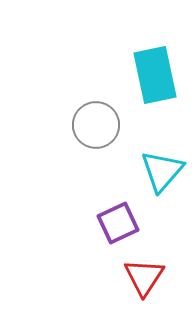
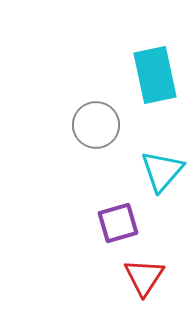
purple square: rotated 9 degrees clockwise
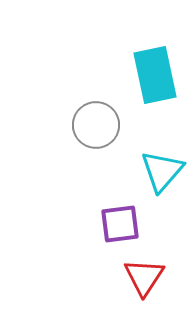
purple square: moved 2 px right, 1 px down; rotated 9 degrees clockwise
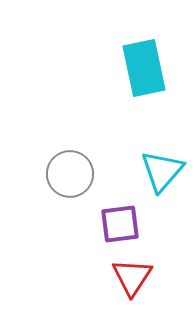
cyan rectangle: moved 11 px left, 7 px up
gray circle: moved 26 px left, 49 px down
red triangle: moved 12 px left
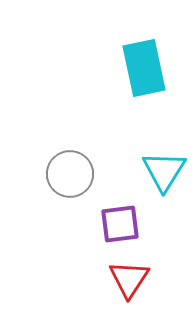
cyan triangle: moved 2 px right; rotated 9 degrees counterclockwise
red triangle: moved 3 px left, 2 px down
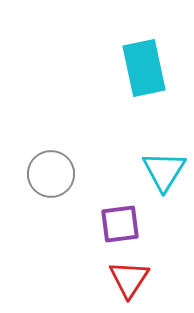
gray circle: moved 19 px left
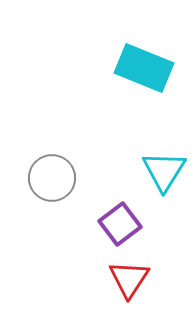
cyan rectangle: rotated 56 degrees counterclockwise
gray circle: moved 1 px right, 4 px down
purple square: rotated 30 degrees counterclockwise
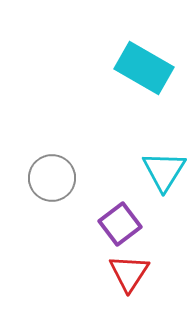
cyan rectangle: rotated 8 degrees clockwise
red triangle: moved 6 px up
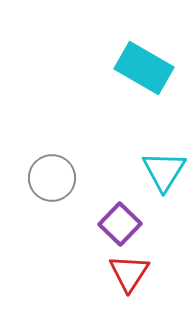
purple square: rotated 9 degrees counterclockwise
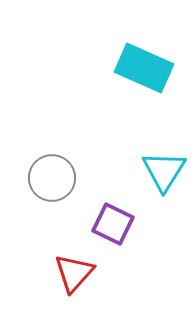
cyan rectangle: rotated 6 degrees counterclockwise
purple square: moved 7 px left; rotated 18 degrees counterclockwise
red triangle: moved 55 px left; rotated 9 degrees clockwise
